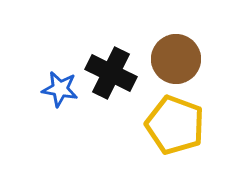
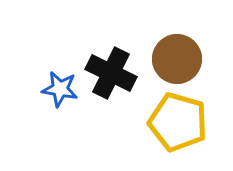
brown circle: moved 1 px right
yellow pentagon: moved 3 px right, 3 px up; rotated 4 degrees counterclockwise
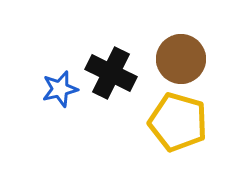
brown circle: moved 4 px right
blue star: rotated 24 degrees counterclockwise
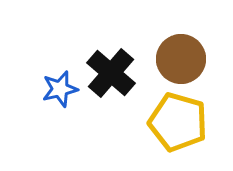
black cross: rotated 15 degrees clockwise
